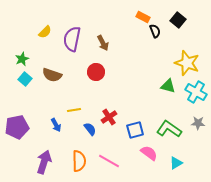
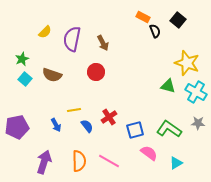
blue semicircle: moved 3 px left, 3 px up
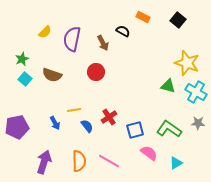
black semicircle: moved 32 px left; rotated 40 degrees counterclockwise
blue arrow: moved 1 px left, 2 px up
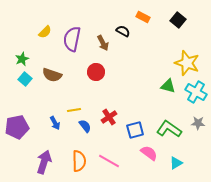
blue semicircle: moved 2 px left
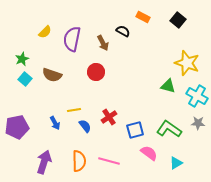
cyan cross: moved 1 px right, 4 px down
pink line: rotated 15 degrees counterclockwise
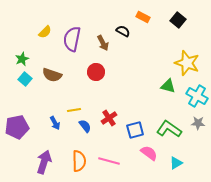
red cross: moved 1 px down
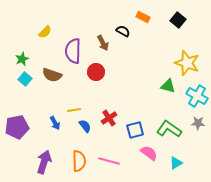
purple semicircle: moved 1 px right, 12 px down; rotated 10 degrees counterclockwise
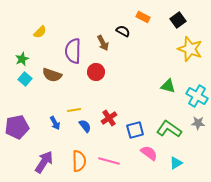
black square: rotated 14 degrees clockwise
yellow semicircle: moved 5 px left
yellow star: moved 3 px right, 14 px up
purple arrow: rotated 15 degrees clockwise
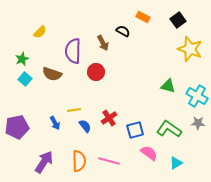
brown semicircle: moved 1 px up
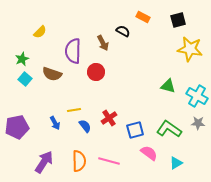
black square: rotated 21 degrees clockwise
yellow star: rotated 10 degrees counterclockwise
